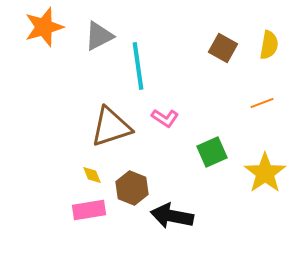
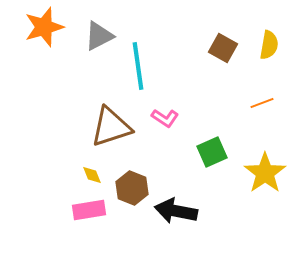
black arrow: moved 4 px right, 5 px up
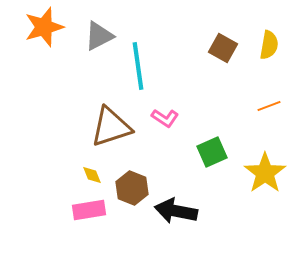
orange line: moved 7 px right, 3 px down
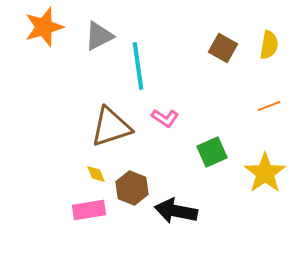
yellow diamond: moved 4 px right, 1 px up
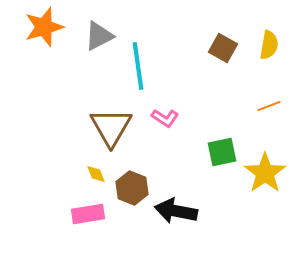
brown triangle: rotated 42 degrees counterclockwise
green square: moved 10 px right; rotated 12 degrees clockwise
pink rectangle: moved 1 px left, 4 px down
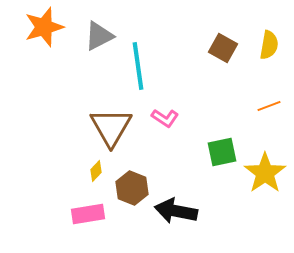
yellow diamond: moved 3 px up; rotated 65 degrees clockwise
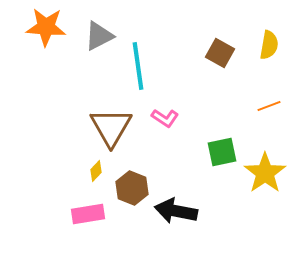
orange star: moved 2 px right; rotated 21 degrees clockwise
brown square: moved 3 px left, 5 px down
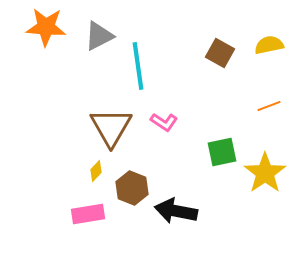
yellow semicircle: rotated 112 degrees counterclockwise
pink L-shape: moved 1 px left, 4 px down
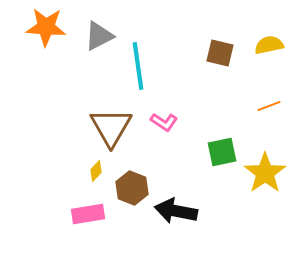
brown square: rotated 16 degrees counterclockwise
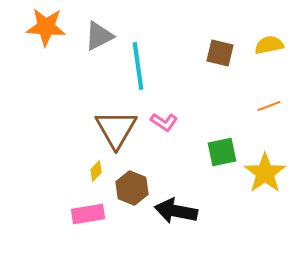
brown triangle: moved 5 px right, 2 px down
